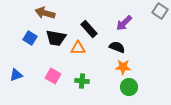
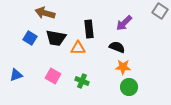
black rectangle: rotated 36 degrees clockwise
green cross: rotated 16 degrees clockwise
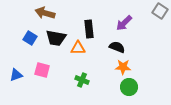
pink square: moved 11 px left, 6 px up; rotated 14 degrees counterclockwise
green cross: moved 1 px up
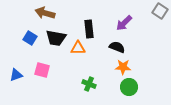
green cross: moved 7 px right, 4 px down
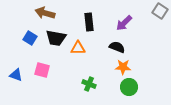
black rectangle: moved 7 px up
blue triangle: rotated 40 degrees clockwise
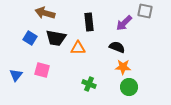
gray square: moved 15 px left; rotated 21 degrees counterclockwise
blue triangle: rotated 48 degrees clockwise
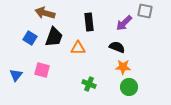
black trapezoid: moved 2 px left, 1 px up; rotated 80 degrees counterclockwise
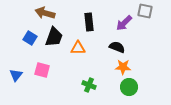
green cross: moved 1 px down
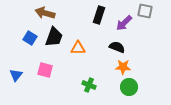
black rectangle: moved 10 px right, 7 px up; rotated 24 degrees clockwise
pink square: moved 3 px right
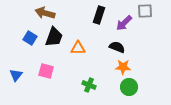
gray square: rotated 14 degrees counterclockwise
pink square: moved 1 px right, 1 px down
